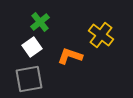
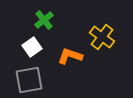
green cross: moved 4 px right, 2 px up
yellow cross: moved 1 px right, 2 px down
gray square: moved 1 px down
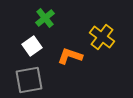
green cross: moved 1 px right, 2 px up
white square: moved 1 px up
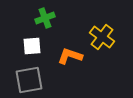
green cross: rotated 18 degrees clockwise
white square: rotated 30 degrees clockwise
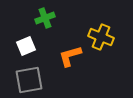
yellow cross: moved 1 px left; rotated 15 degrees counterclockwise
white square: moved 6 px left; rotated 18 degrees counterclockwise
orange L-shape: rotated 35 degrees counterclockwise
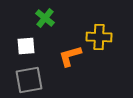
green cross: rotated 30 degrees counterclockwise
yellow cross: moved 2 px left; rotated 20 degrees counterclockwise
white square: rotated 18 degrees clockwise
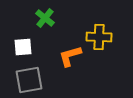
white square: moved 3 px left, 1 px down
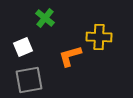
white square: rotated 18 degrees counterclockwise
